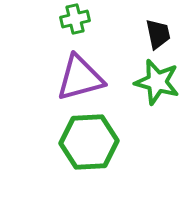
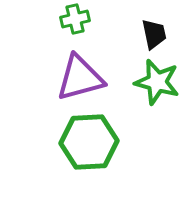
black trapezoid: moved 4 px left
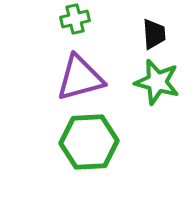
black trapezoid: rotated 8 degrees clockwise
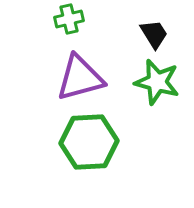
green cross: moved 6 px left
black trapezoid: rotated 28 degrees counterclockwise
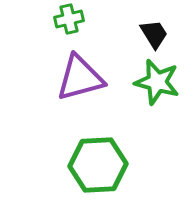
green hexagon: moved 9 px right, 23 px down
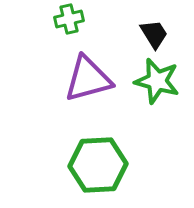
purple triangle: moved 8 px right, 1 px down
green star: moved 1 px up
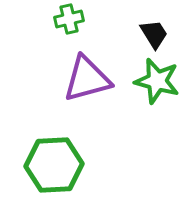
purple triangle: moved 1 px left
green hexagon: moved 44 px left
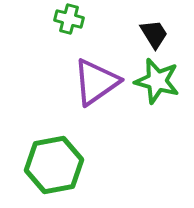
green cross: rotated 28 degrees clockwise
purple triangle: moved 9 px right, 3 px down; rotated 20 degrees counterclockwise
green hexagon: rotated 8 degrees counterclockwise
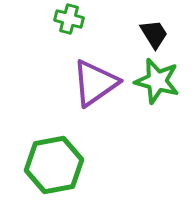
purple triangle: moved 1 px left, 1 px down
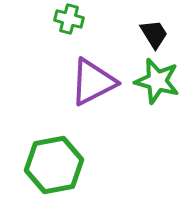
purple triangle: moved 2 px left, 1 px up; rotated 8 degrees clockwise
